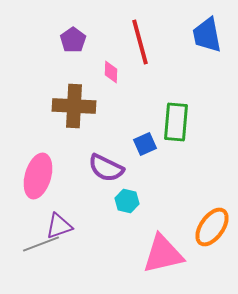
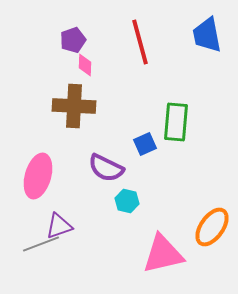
purple pentagon: rotated 15 degrees clockwise
pink diamond: moved 26 px left, 7 px up
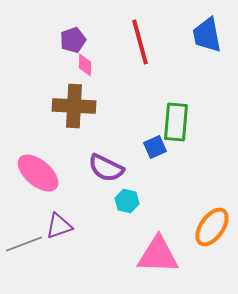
blue square: moved 10 px right, 3 px down
pink ellipse: moved 3 px up; rotated 66 degrees counterclockwise
gray line: moved 17 px left
pink triangle: moved 5 px left, 1 px down; rotated 15 degrees clockwise
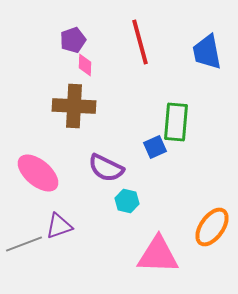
blue trapezoid: moved 17 px down
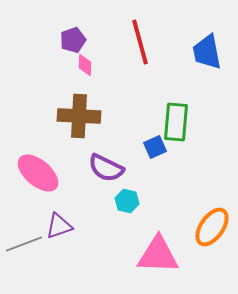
brown cross: moved 5 px right, 10 px down
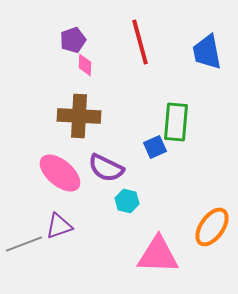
pink ellipse: moved 22 px right
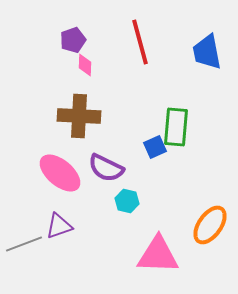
green rectangle: moved 5 px down
orange ellipse: moved 2 px left, 2 px up
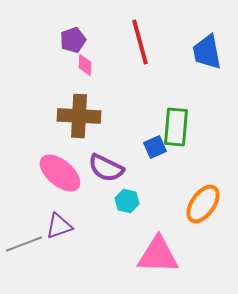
orange ellipse: moved 7 px left, 21 px up
